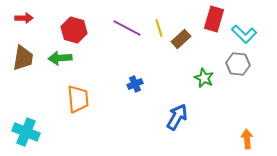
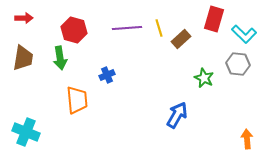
purple line: rotated 32 degrees counterclockwise
green arrow: rotated 95 degrees counterclockwise
blue cross: moved 28 px left, 9 px up
orange trapezoid: moved 1 px left, 1 px down
blue arrow: moved 2 px up
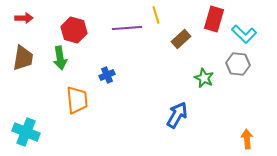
yellow line: moved 3 px left, 13 px up
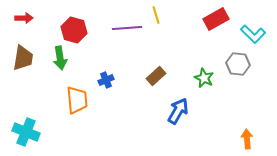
red rectangle: moved 2 px right; rotated 45 degrees clockwise
cyan L-shape: moved 9 px right
brown rectangle: moved 25 px left, 37 px down
blue cross: moved 1 px left, 5 px down
blue arrow: moved 1 px right, 4 px up
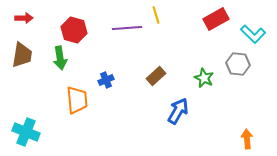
brown trapezoid: moved 1 px left, 3 px up
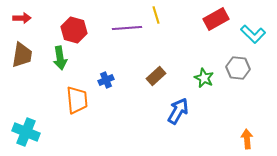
red arrow: moved 2 px left
gray hexagon: moved 4 px down
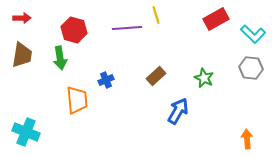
gray hexagon: moved 13 px right
